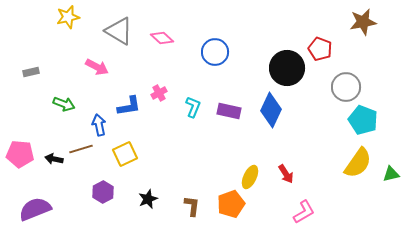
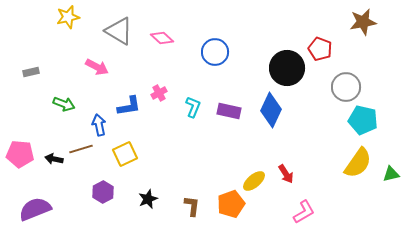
cyan pentagon: rotated 8 degrees counterclockwise
yellow ellipse: moved 4 px right, 4 px down; rotated 25 degrees clockwise
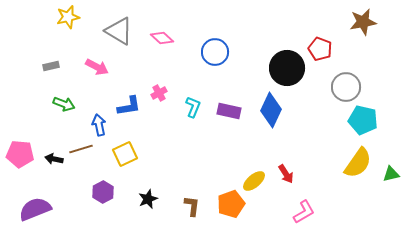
gray rectangle: moved 20 px right, 6 px up
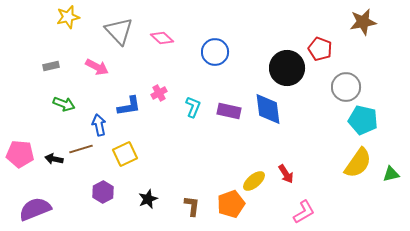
gray triangle: rotated 16 degrees clockwise
blue diamond: moved 3 px left, 1 px up; rotated 32 degrees counterclockwise
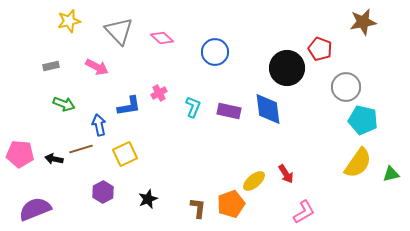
yellow star: moved 1 px right, 4 px down
brown L-shape: moved 6 px right, 2 px down
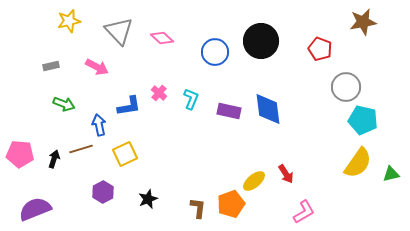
black circle: moved 26 px left, 27 px up
pink cross: rotated 21 degrees counterclockwise
cyan L-shape: moved 2 px left, 8 px up
black arrow: rotated 96 degrees clockwise
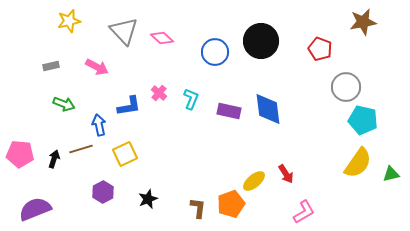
gray triangle: moved 5 px right
